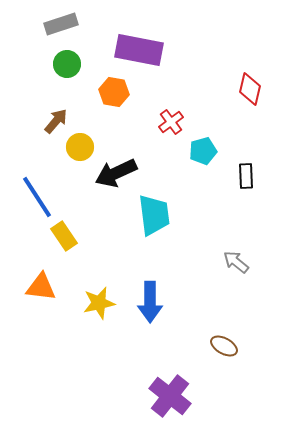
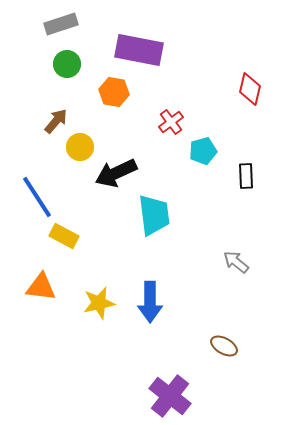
yellow rectangle: rotated 28 degrees counterclockwise
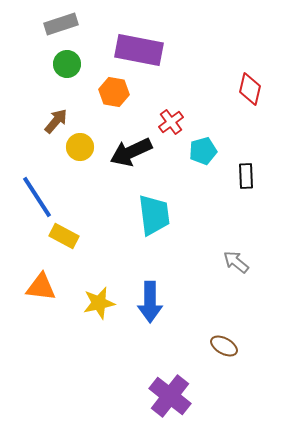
black arrow: moved 15 px right, 21 px up
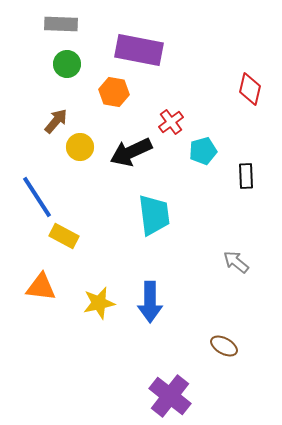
gray rectangle: rotated 20 degrees clockwise
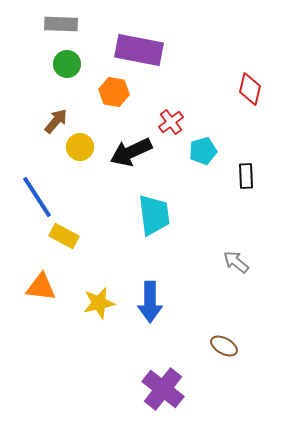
purple cross: moved 7 px left, 7 px up
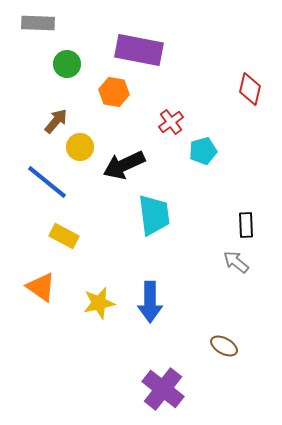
gray rectangle: moved 23 px left, 1 px up
black arrow: moved 7 px left, 13 px down
black rectangle: moved 49 px down
blue line: moved 10 px right, 15 px up; rotated 18 degrees counterclockwise
orange triangle: rotated 28 degrees clockwise
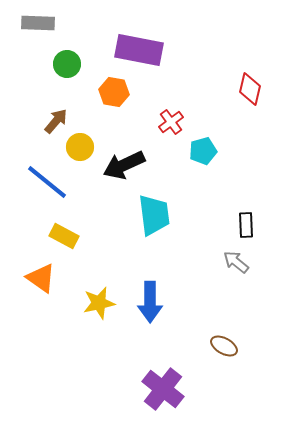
orange triangle: moved 9 px up
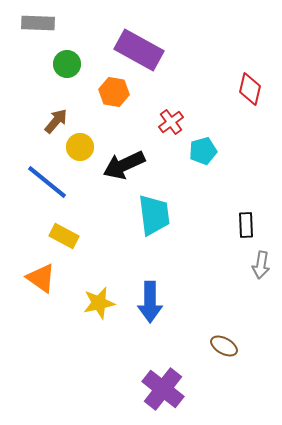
purple rectangle: rotated 18 degrees clockwise
gray arrow: moved 25 px right, 3 px down; rotated 120 degrees counterclockwise
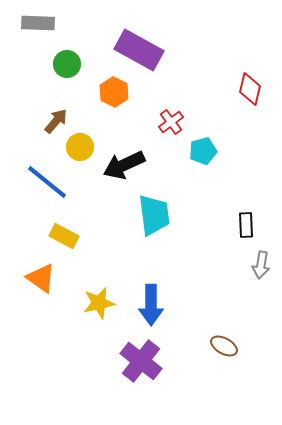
orange hexagon: rotated 16 degrees clockwise
blue arrow: moved 1 px right, 3 px down
purple cross: moved 22 px left, 28 px up
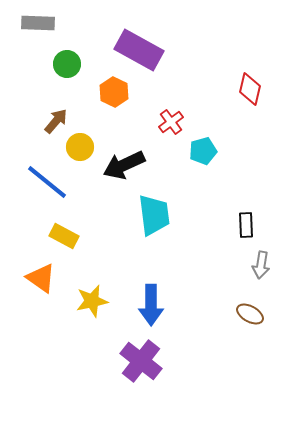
yellow star: moved 7 px left, 2 px up
brown ellipse: moved 26 px right, 32 px up
